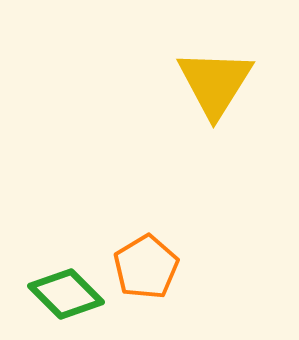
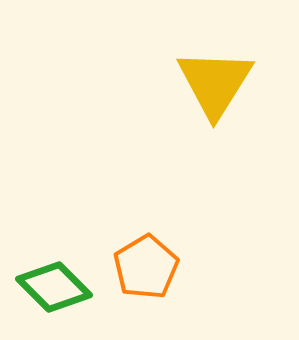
green diamond: moved 12 px left, 7 px up
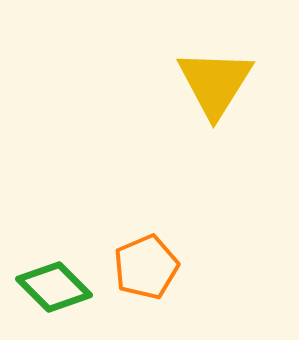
orange pentagon: rotated 8 degrees clockwise
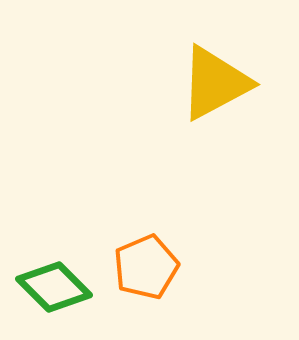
yellow triangle: rotated 30 degrees clockwise
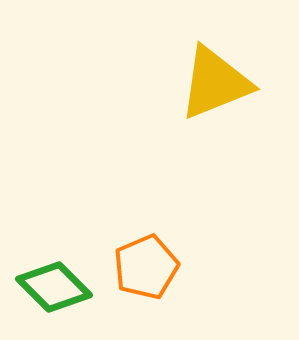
yellow triangle: rotated 6 degrees clockwise
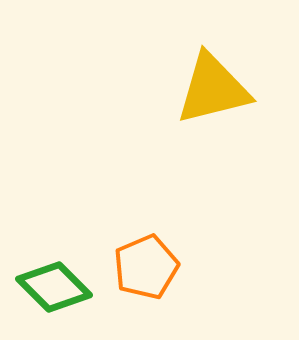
yellow triangle: moved 2 px left, 6 px down; rotated 8 degrees clockwise
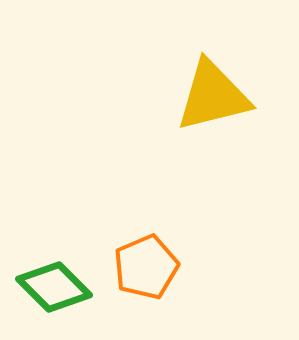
yellow triangle: moved 7 px down
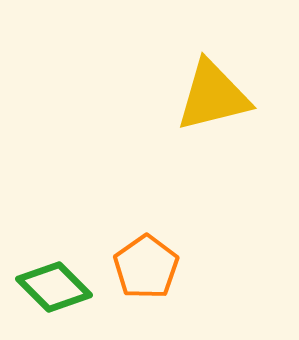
orange pentagon: rotated 12 degrees counterclockwise
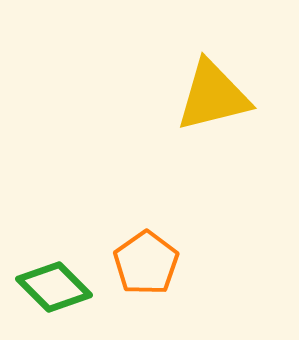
orange pentagon: moved 4 px up
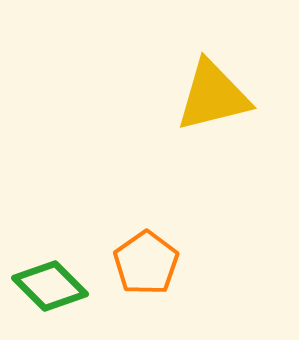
green diamond: moved 4 px left, 1 px up
